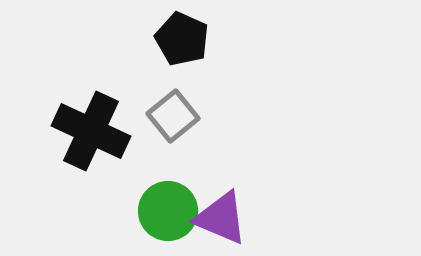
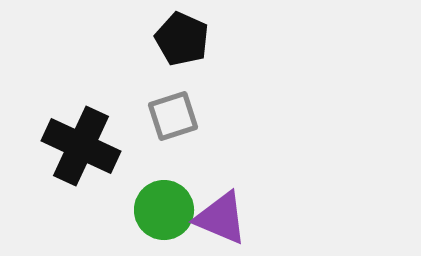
gray square: rotated 21 degrees clockwise
black cross: moved 10 px left, 15 px down
green circle: moved 4 px left, 1 px up
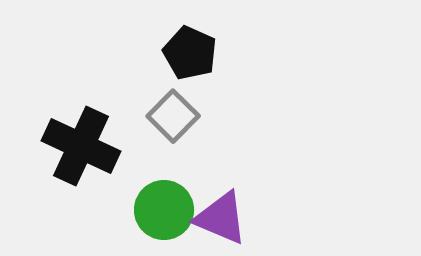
black pentagon: moved 8 px right, 14 px down
gray square: rotated 27 degrees counterclockwise
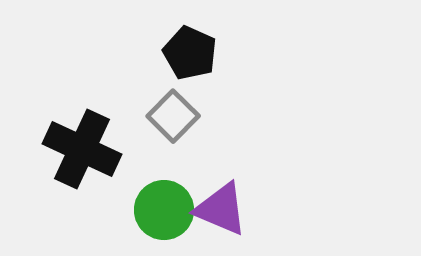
black cross: moved 1 px right, 3 px down
purple triangle: moved 9 px up
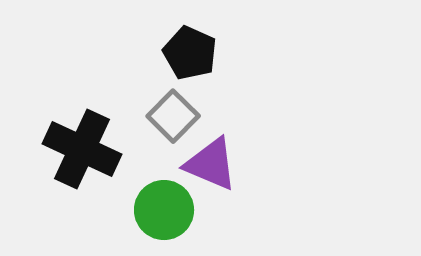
purple triangle: moved 10 px left, 45 px up
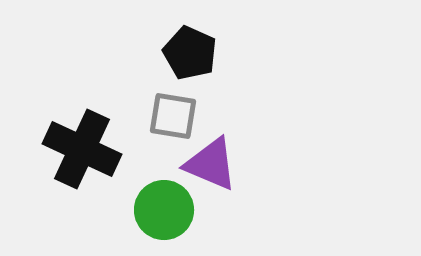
gray square: rotated 36 degrees counterclockwise
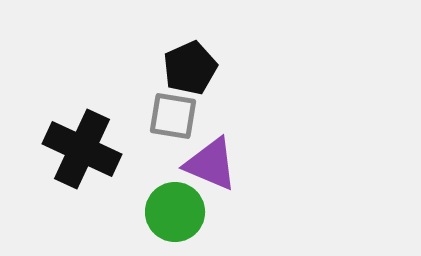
black pentagon: moved 15 px down; rotated 24 degrees clockwise
green circle: moved 11 px right, 2 px down
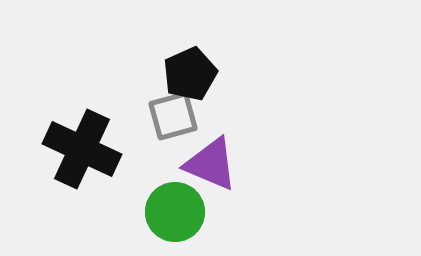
black pentagon: moved 6 px down
gray square: rotated 24 degrees counterclockwise
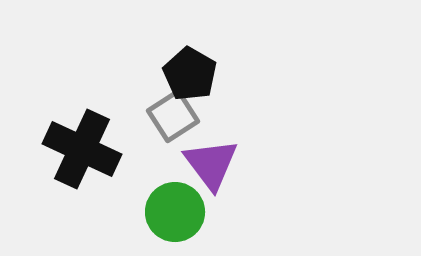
black pentagon: rotated 18 degrees counterclockwise
gray square: rotated 18 degrees counterclockwise
purple triangle: rotated 30 degrees clockwise
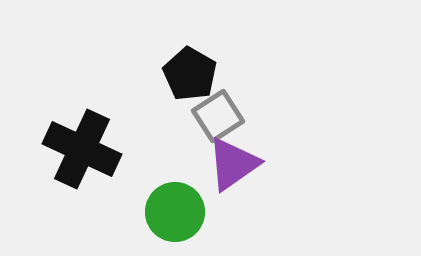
gray square: moved 45 px right
purple triangle: moved 22 px right; rotated 32 degrees clockwise
